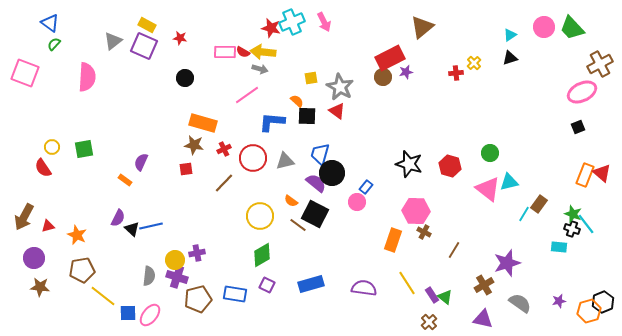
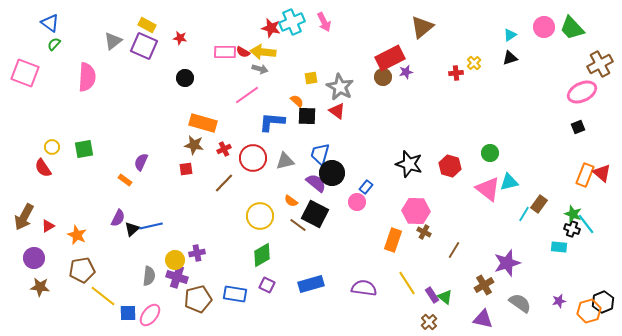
red triangle at (48, 226): rotated 16 degrees counterclockwise
black triangle at (132, 229): rotated 35 degrees clockwise
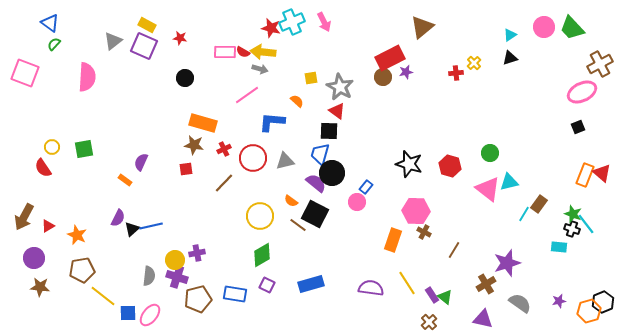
black square at (307, 116): moved 22 px right, 15 px down
brown cross at (484, 285): moved 2 px right, 1 px up
purple semicircle at (364, 288): moved 7 px right
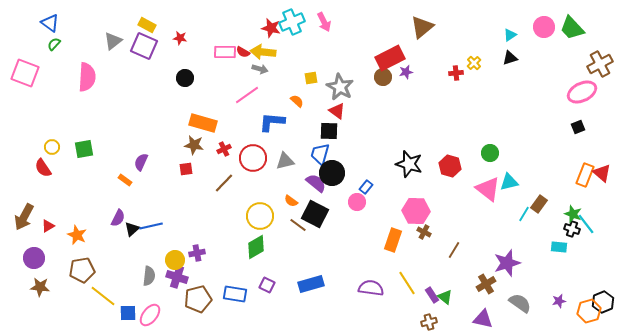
green diamond at (262, 255): moved 6 px left, 8 px up
brown cross at (429, 322): rotated 28 degrees clockwise
